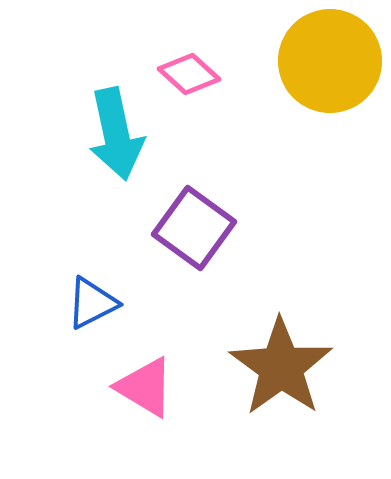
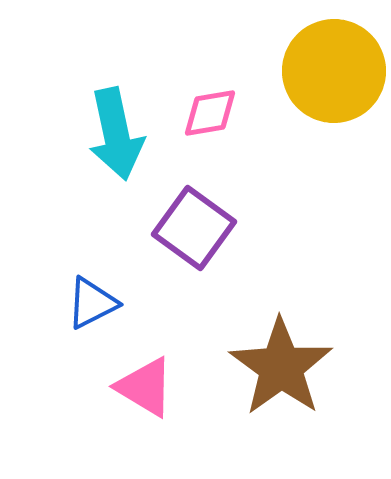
yellow circle: moved 4 px right, 10 px down
pink diamond: moved 21 px right, 39 px down; rotated 52 degrees counterclockwise
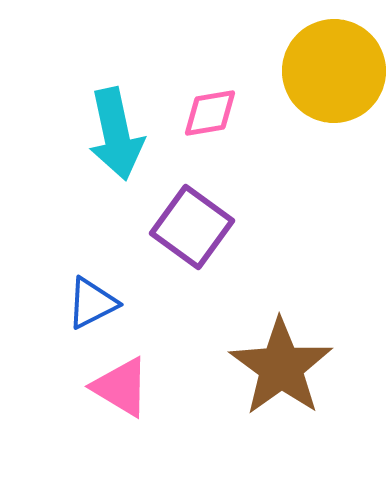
purple square: moved 2 px left, 1 px up
pink triangle: moved 24 px left
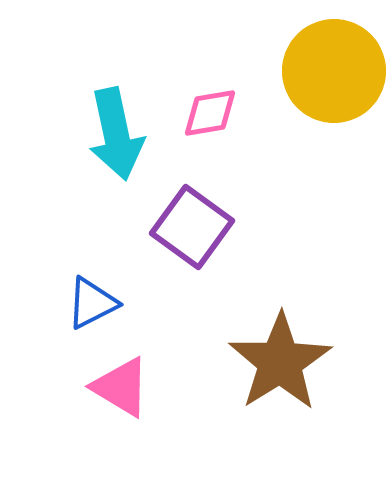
brown star: moved 1 px left, 5 px up; rotated 4 degrees clockwise
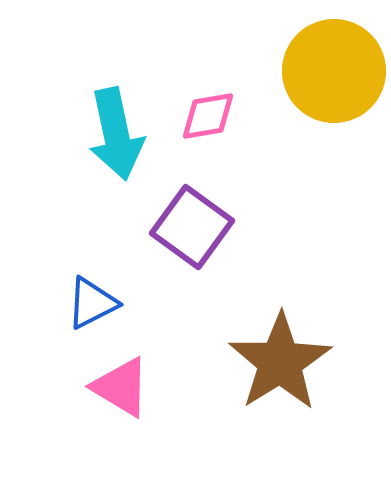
pink diamond: moved 2 px left, 3 px down
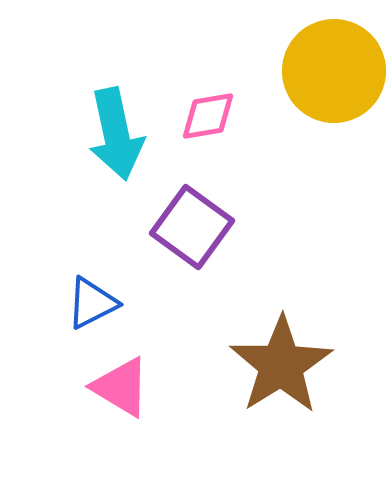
brown star: moved 1 px right, 3 px down
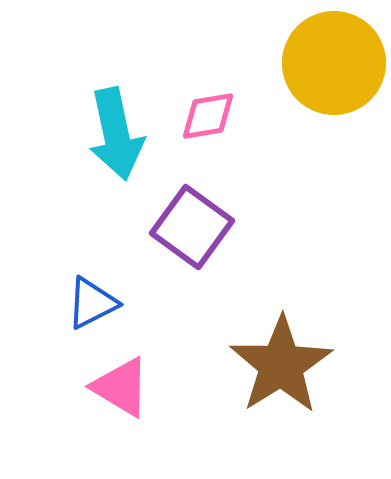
yellow circle: moved 8 px up
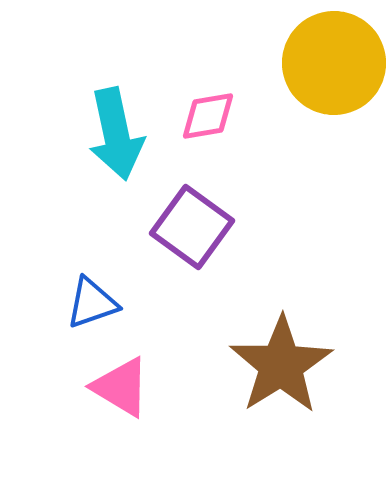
blue triangle: rotated 8 degrees clockwise
